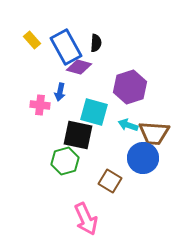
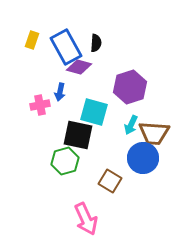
yellow rectangle: rotated 60 degrees clockwise
pink cross: rotated 18 degrees counterclockwise
cyan arrow: moved 3 px right; rotated 84 degrees counterclockwise
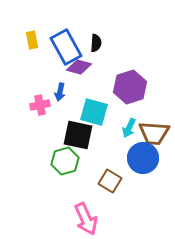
yellow rectangle: rotated 30 degrees counterclockwise
cyan arrow: moved 2 px left, 3 px down
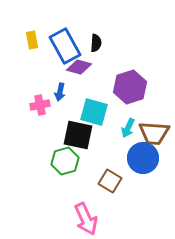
blue rectangle: moved 1 px left, 1 px up
cyan arrow: moved 1 px left
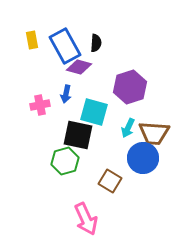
blue arrow: moved 6 px right, 2 px down
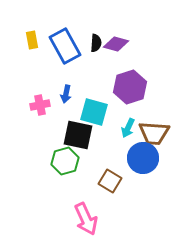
purple diamond: moved 37 px right, 23 px up
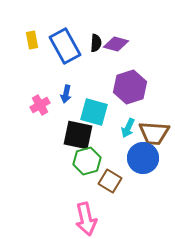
pink cross: rotated 18 degrees counterclockwise
green hexagon: moved 22 px right
pink arrow: rotated 12 degrees clockwise
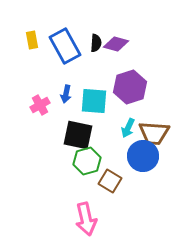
cyan square: moved 11 px up; rotated 12 degrees counterclockwise
blue circle: moved 2 px up
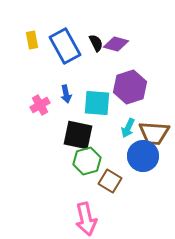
black semicircle: rotated 30 degrees counterclockwise
blue arrow: rotated 24 degrees counterclockwise
cyan square: moved 3 px right, 2 px down
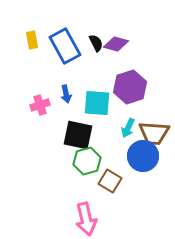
pink cross: rotated 12 degrees clockwise
